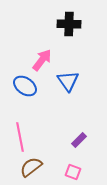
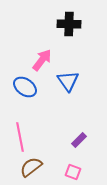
blue ellipse: moved 1 px down
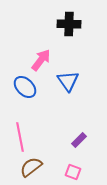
pink arrow: moved 1 px left
blue ellipse: rotated 10 degrees clockwise
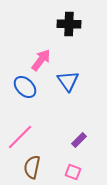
pink line: rotated 56 degrees clockwise
brown semicircle: moved 1 px right; rotated 40 degrees counterclockwise
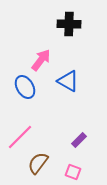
blue triangle: rotated 25 degrees counterclockwise
blue ellipse: rotated 15 degrees clockwise
brown semicircle: moved 6 px right, 4 px up; rotated 25 degrees clockwise
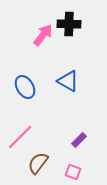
pink arrow: moved 2 px right, 25 px up
